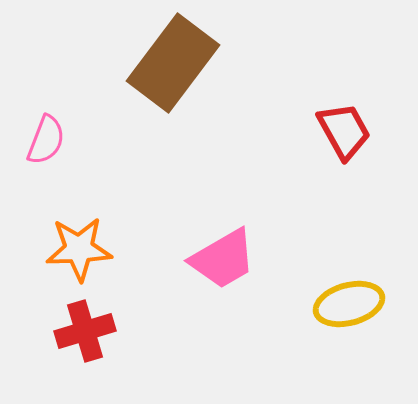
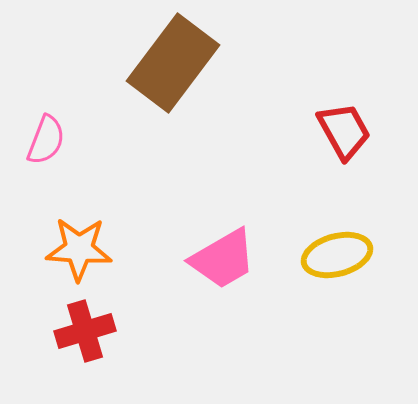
orange star: rotated 6 degrees clockwise
yellow ellipse: moved 12 px left, 49 px up
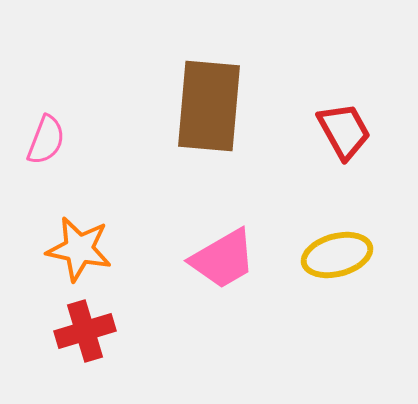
brown rectangle: moved 36 px right, 43 px down; rotated 32 degrees counterclockwise
orange star: rotated 8 degrees clockwise
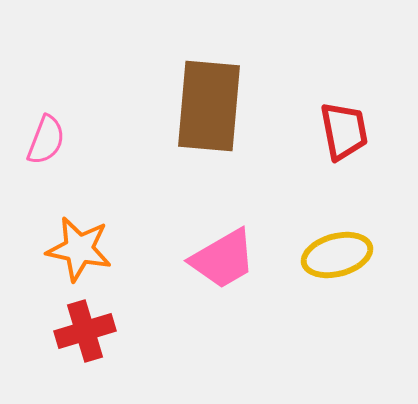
red trapezoid: rotated 18 degrees clockwise
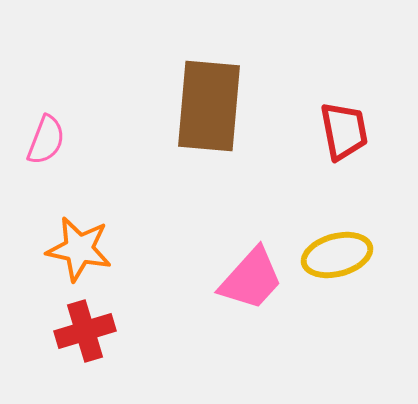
pink trapezoid: moved 28 px right, 20 px down; rotated 18 degrees counterclockwise
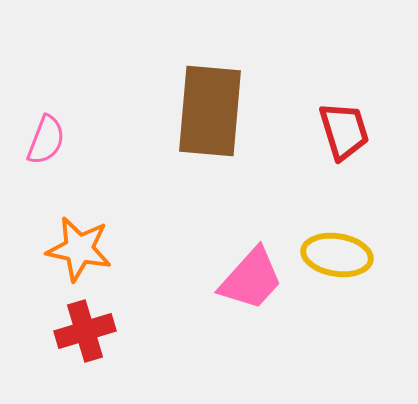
brown rectangle: moved 1 px right, 5 px down
red trapezoid: rotated 6 degrees counterclockwise
yellow ellipse: rotated 24 degrees clockwise
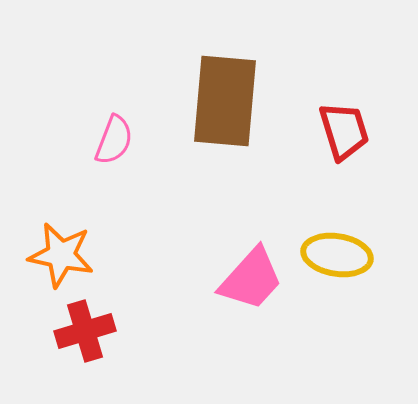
brown rectangle: moved 15 px right, 10 px up
pink semicircle: moved 68 px right
orange star: moved 18 px left, 6 px down
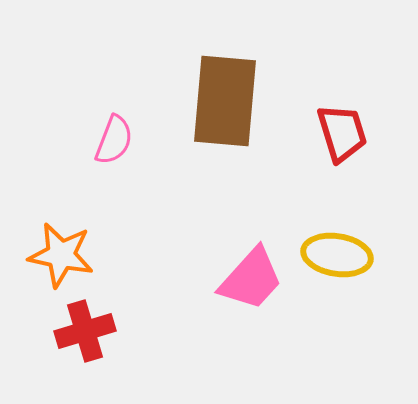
red trapezoid: moved 2 px left, 2 px down
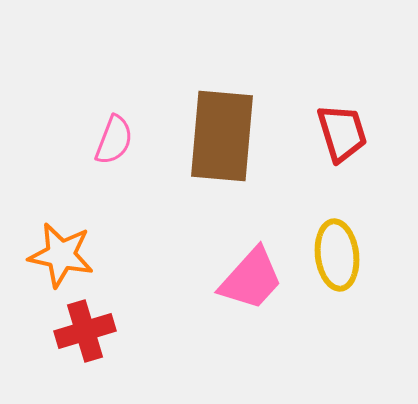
brown rectangle: moved 3 px left, 35 px down
yellow ellipse: rotated 74 degrees clockwise
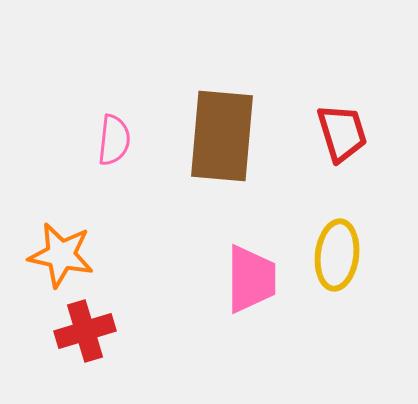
pink semicircle: rotated 15 degrees counterclockwise
yellow ellipse: rotated 14 degrees clockwise
pink trapezoid: rotated 42 degrees counterclockwise
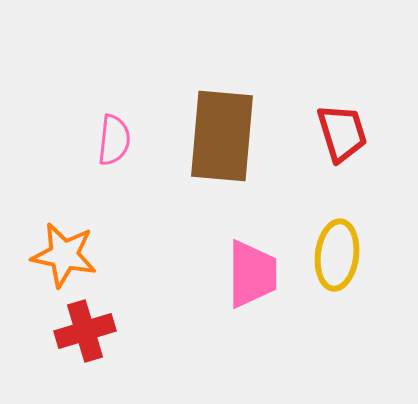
orange star: moved 3 px right
pink trapezoid: moved 1 px right, 5 px up
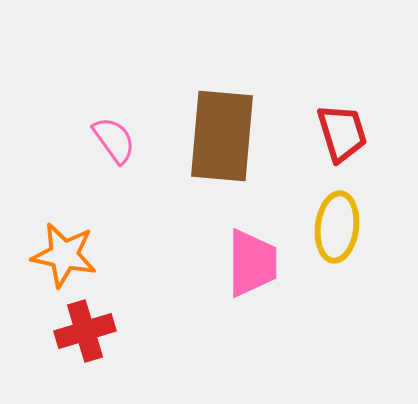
pink semicircle: rotated 42 degrees counterclockwise
yellow ellipse: moved 28 px up
pink trapezoid: moved 11 px up
